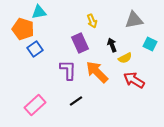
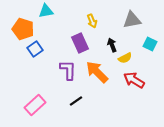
cyan triangle: moved 7 px right, 1 px up
gray triangle: moved 2 px left
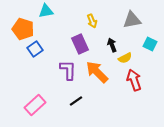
purple rectangle: moved 1 px down
red arrow: rotated 40 degrees clockwise
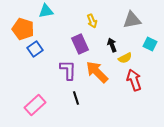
black line: moved 3 px up; rotated 72 degrees counterclockwise
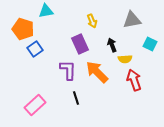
yellow semicircle: moved 1 px down; rotated 24 degrees clockwise
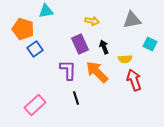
yellow arrow: rotated 56 degrees counterclockwise
black arrow: moved 8 px left, 2 px down
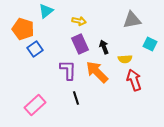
cyan triangle: rotated 28 degrees counterclockwise
yellow arrow: moved 13 px left
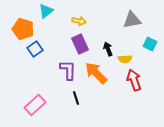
black arrow: moved 4 px right, 2 px down
orange arrow: moved 1 px left, 1 px down
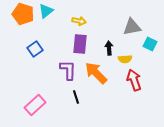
gray triangle: moved 7 px down
orange pentagon: moved 15 px up
purple rectangle: rotated 30 degrees clockwise
black arrow: moved 1 px right, 1 px up; rotated 16 degrees clockwise
black line: moved 1 px up
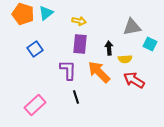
cyan triangle: moved 2 px down
orange arrow: moved 3 px right, 1 px up
red arrow: rotated 40 degrees counterclockwise
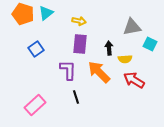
blue square: moved 1 px right
